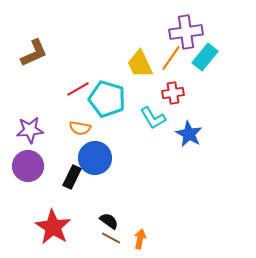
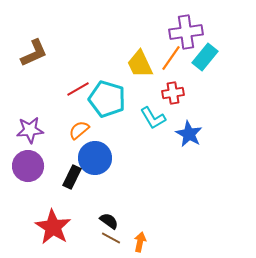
orange semicircle: moved 1 px left, 2 px down; rotated 130 degrees clockwise
orange arrow: moved 3 px down
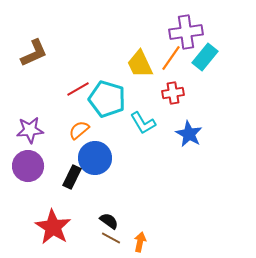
cyan L-shape: moved 10 px left, 5 px down
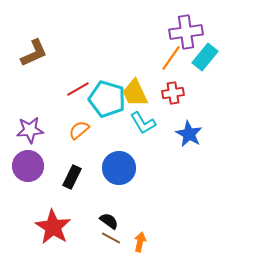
yellow trapezoid: moved 5 px left, 29 px down
blue circle: moved 24 px right, 10 px down
